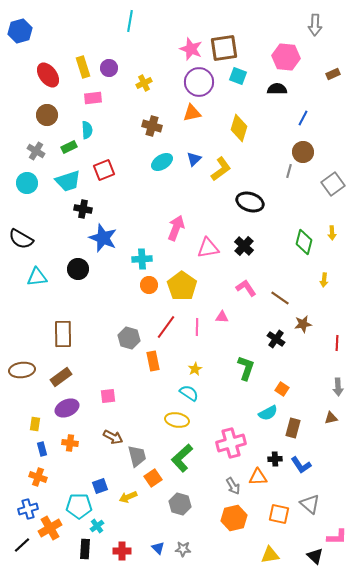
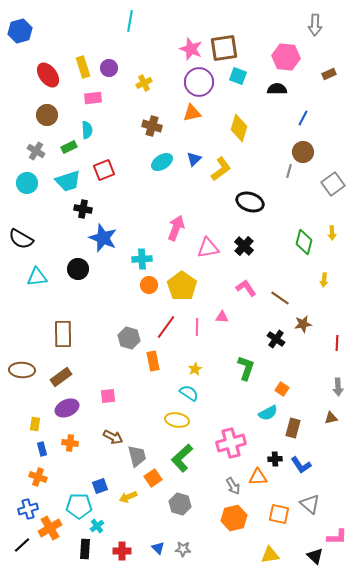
brown rectangle at (333, 74): moved 4 px left
brown ellipse at (22, 370): rotated 10 degrees clockwise
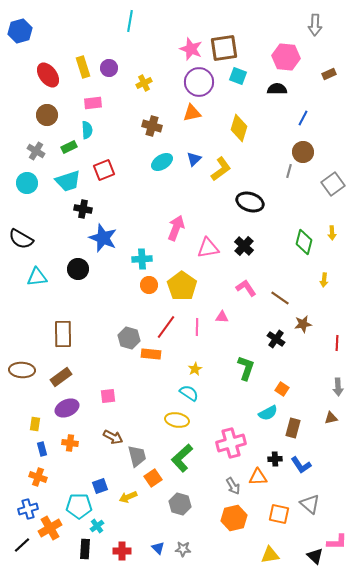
pink rectangle at (93, 98): moved 5 px down
orange rectangle at (153, 361): moved 2 px left, 7 px up; rotated 72 degrees counterclockwise
pink L-shape at (337, 537): moved 5 px down
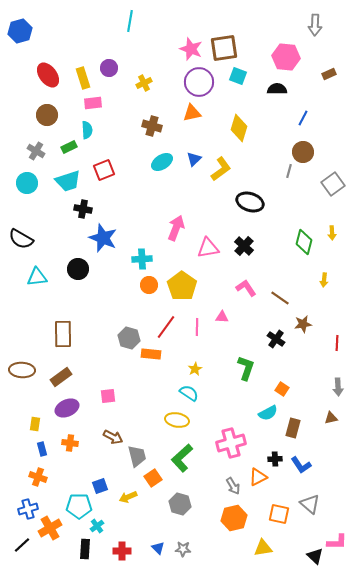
yellow rectangle at (83, 67): moved 11 px down
orange triangle at (258, 477): rotated 24 degrees counterclockwise
yellow triangle at (270, 555): moved 7 px left, 7 px up
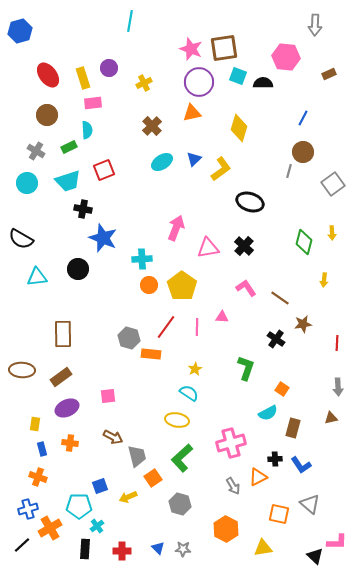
black semicircle at (277, 89): moved 14 px left, 6 px up
brown cross at (152, 126): rotated 30 degrees clockwise
orange hexagon at (234, 518): moved 8 px left, 11 px down; rotated 20 degrees counterclockwise
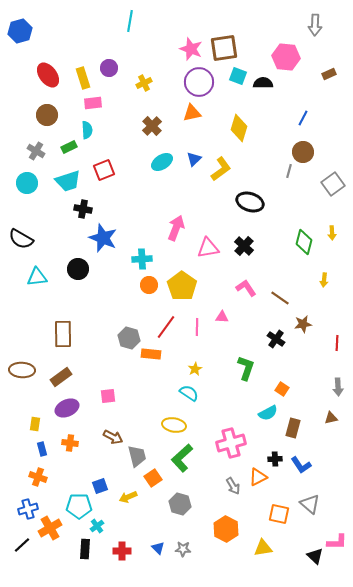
yellow ellipse at (177, 420): moved 3 px left, 5 px down
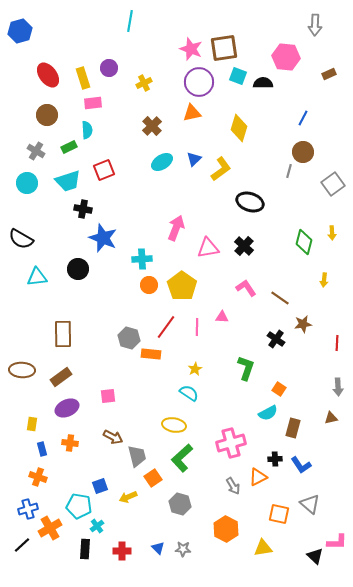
orange square at (282, 389): moved 3 px left
yellow rectangle at (35, 424): moved 3 px left
cyan pentagon at (79, 506): rotated 10 degrees clockwise
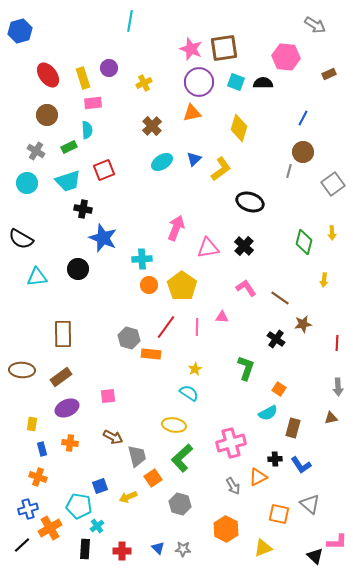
gray arrow at (315, 25): rotated 60 degrees counterclockwise
cyan square at (238, 76): moved 2 px left, 6 px down
yellow triangle at (263, 548): rotated 12 degrees counterclockwise
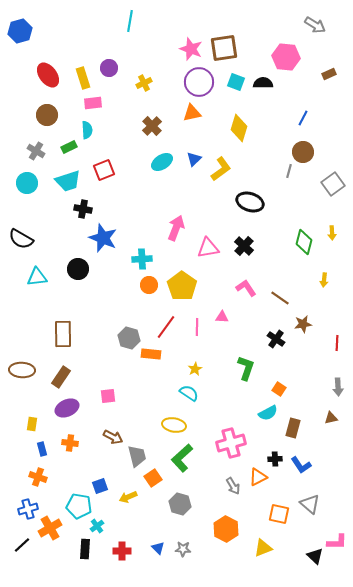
brown rectangle at (61, 377): rotated 20 degrees counterclockwise
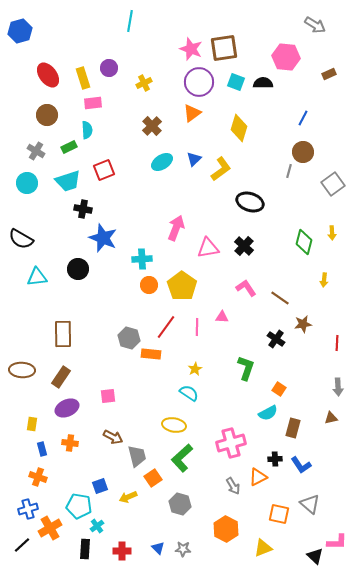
orange triangle at (192, 113): rotated 24 degrees counterclockwise
